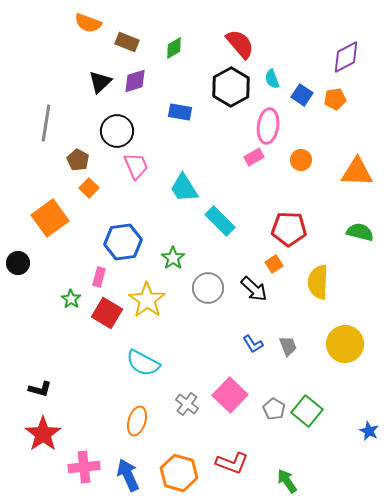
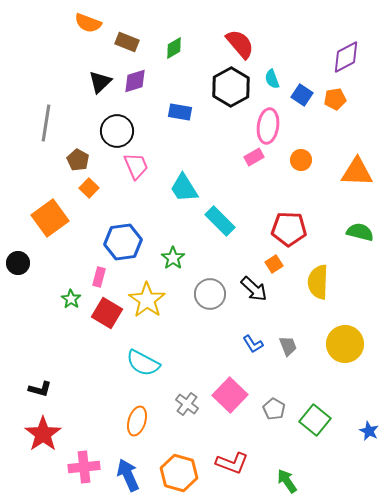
gray circle at (208, 288): moved 2 px right, 6 px down
green square at (307, 411): moved 8 px right, 9 px down
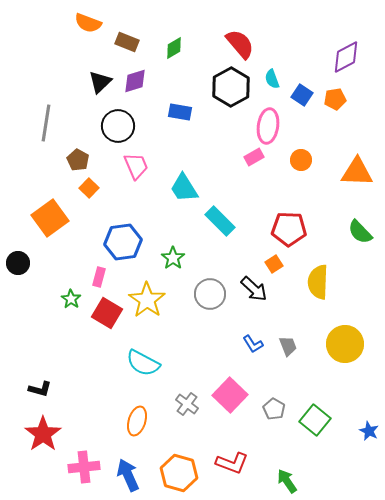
black circle at (117, 131): moved 1 px right, 5 px up
green semicircle at (360, 232): rotated 148 degrees counterclockwise
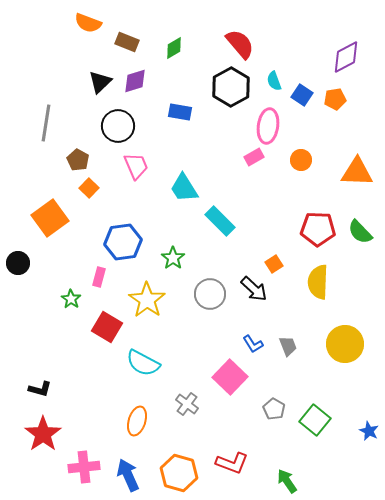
cyan semicircle at (272, 79): moved 2 px right, 2 px down
red pentagon at (289, 229): moved 29 px right
red square at (107, 313): moved 14 px down
pink square at (230, 395): moved 18 px up
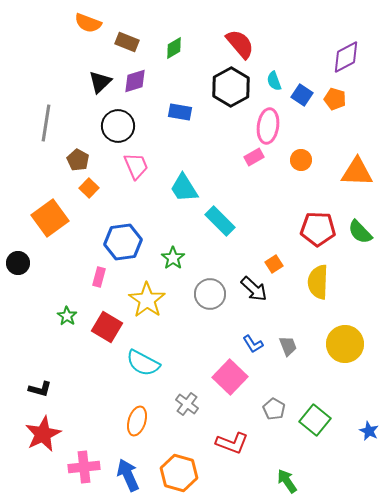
orange pentagon at (335, 99): rotated 25 degrees clockwise
green star at (71, 299): moved 4 px left, 17 px down
red star at (43, 434): rotated 9 degrees clockwise
red L-shape at (232, 463): moved 20 px up
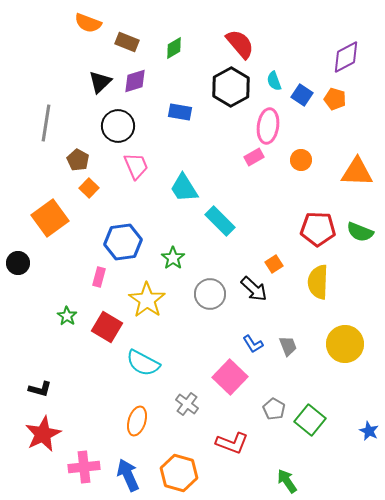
green semicircle at (360, 232): rotated 24 degrees counterclockwise
green square at (315, 420): moved 5 px left
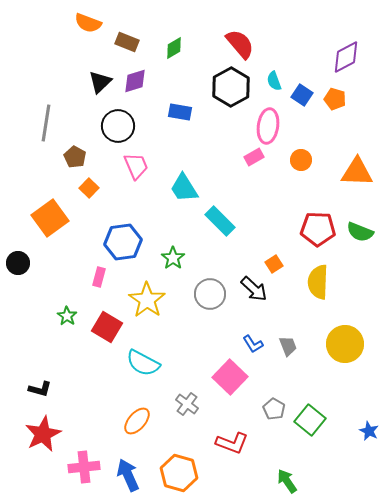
brown pentagon at (78, 160): moved 3 px left, 3 px up
orange ellipse at (137, 421): rotated 24 degrees clockwise
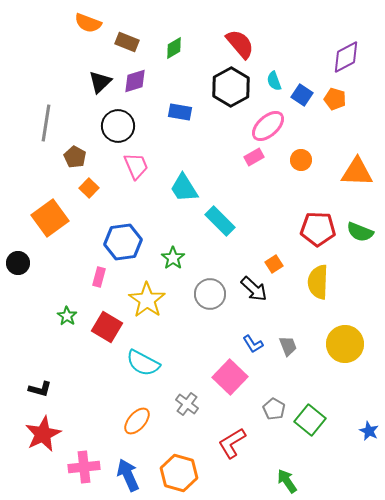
pink ellipse at (268, 126): rotated 40 degrees clockwise
red L-shape at (232, 443): rotated 128 degrees clockwise
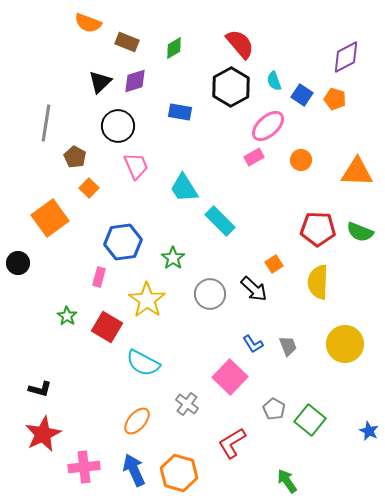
blue arrow at (128, 475): moved 6 px right, 5 px up
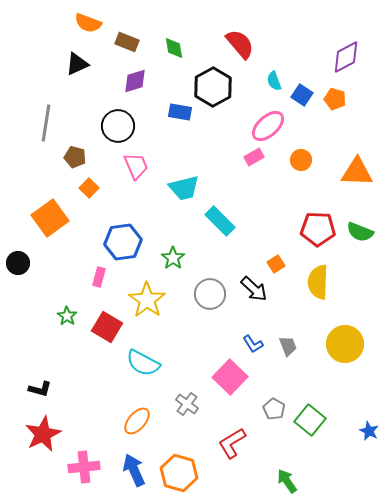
green diamond at (174, 48): rotated 70 degrees counterclockwise
black triangle at (100, 82): moved 23 px left, 18 px up; rotated 20 degrees clockwise
black hexagon at (231, 87): moved 18 px left
brown pentagon at (75, 157): rotated 15 degrees counterclockwise
cyan trapezoid at (184, 188): rotated 72 degrees counterclockwise
orange square at (274, 264): moved 2 px right
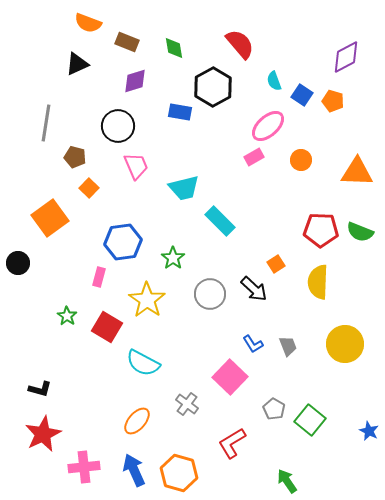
orange pentagon at (335, 99): moved 2 px left, 2 px down
red pentagon at (318, 229): moved 3 px right, 1 px down
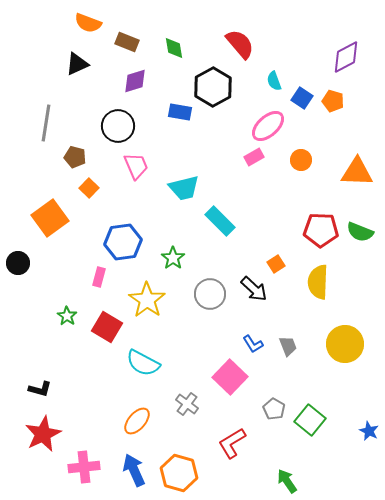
blue square at (302, 95): moved 3 px down
